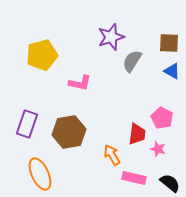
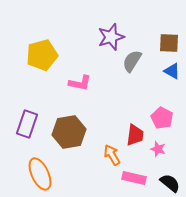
red trapezoid: moved 2 px left, 1 px down
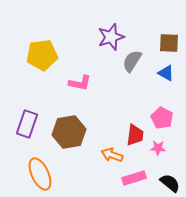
yellow pentagon: rotated 8 degrees clockwise
blue triangle: moved 6 px left, 2 px down
pink star: moved 1 px up; rotated 14 degrees counterclockwise
orange arrow: rotated 40 degrees counterclockwise
pink rectangle: rotated 30 degrees counterclockwise
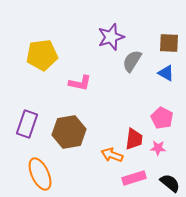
red trapezoid: moved 1 px left, 4 px down
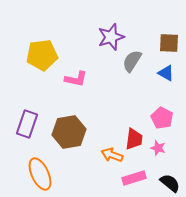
pink L-shape: moved 4 px left, 4 px up
pink star: rotated 14 degrees clockwise
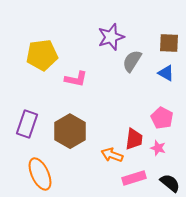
brown hexagon: moved 1 px right, 1 px up; rotated 20 degrees counterclockwise
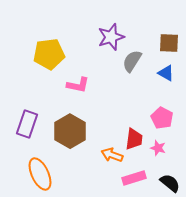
yellow pentagon: moved 7 px right, 1 px up
pink L-shape: moved 2 px right, 6 px down
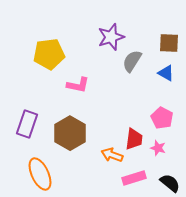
brown hexagon: moved 2 px down
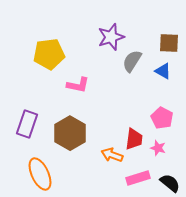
blue triangle: moved 3 px left, 2 px up
pink rectangle: moved 4 px right
